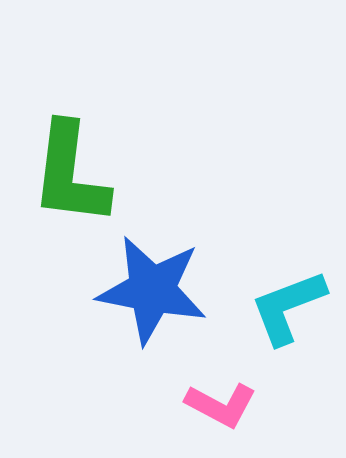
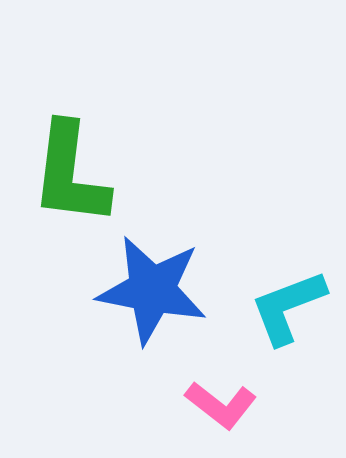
pink L-shape: rotated 10 degrees clockwise
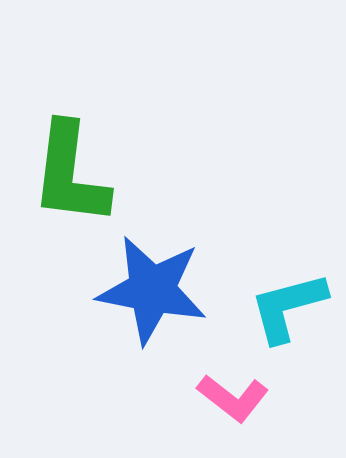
cyan L-shape: rotated 6 degrees clockwise
pink L-shape: moved 12 px right, 7 px up
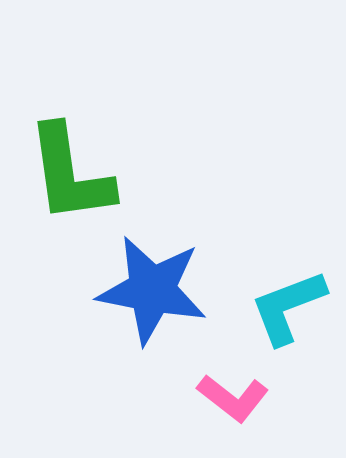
green L-shape: rotated 15 degrees counterclockwise
cyan L-shape: rotated 6 degrees counterclockwise
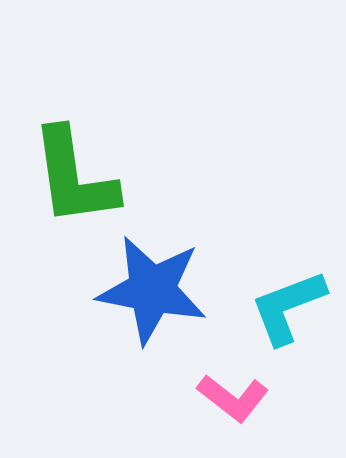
green L-shape: moved 4 px right, 3 px down
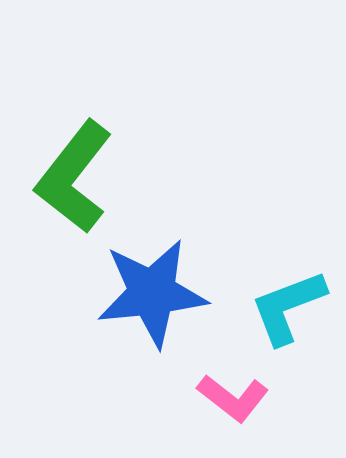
green L-shape: rotated 46 degrees clockwise
blue star: moved 3 px down; rotated 17 degrees counterclockwise
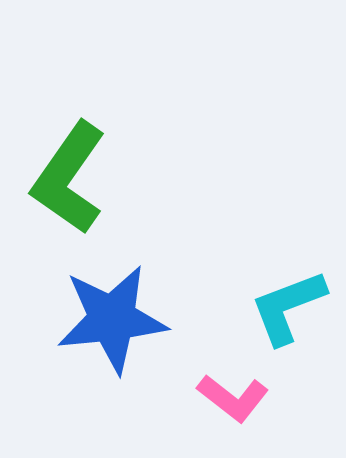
green L-shape: moved 5 px left, 1 px down; rotated 3 degrees counterclockwise
blue star: moved 40 px left, 26 px down
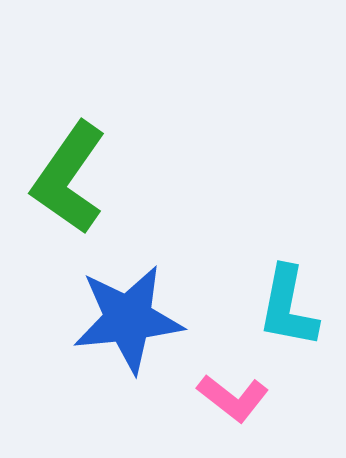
cyan L-shape: rotated 58 degrees counterclockwise
blue star: moved 16 px right
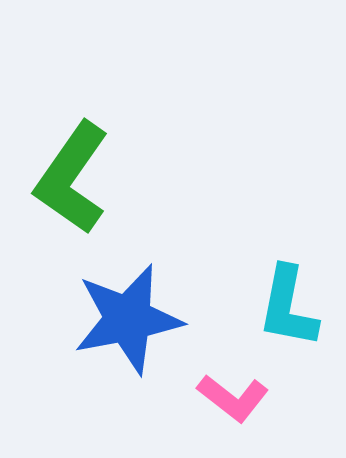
green L-shape: moved 3 px right
blue star: rotated 5 degrees counterclockwise
